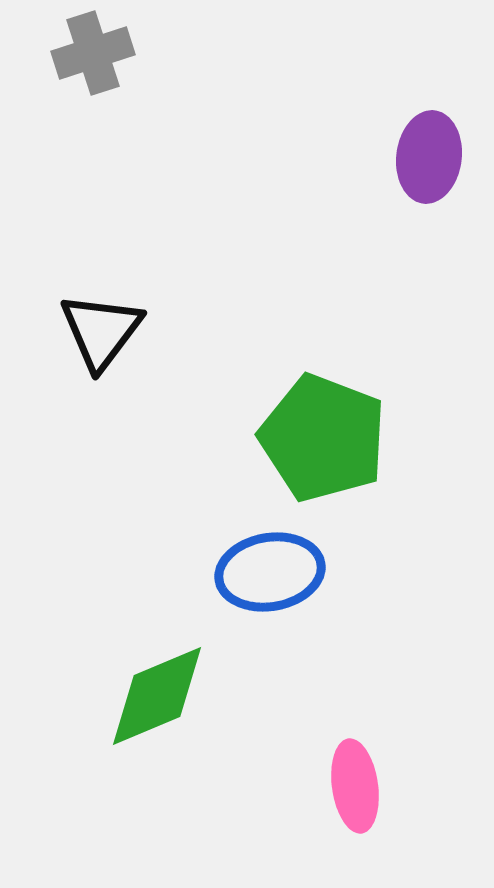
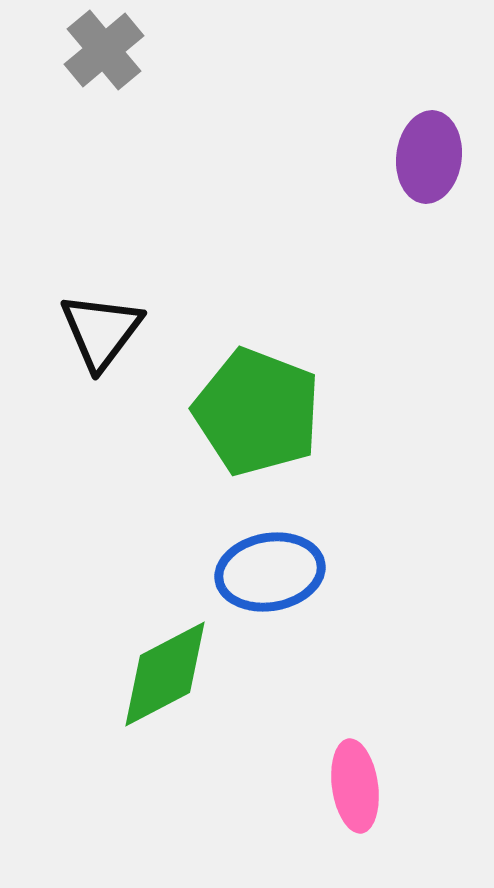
gray cross: moved 11 px right, 3 px up; rotated 22 degrees counterclockwise
green pentagon: moved 66 px left, 26 px up
green diamond: moved 8 px right, 22 px up; rotated 5 degrees counterclockwise
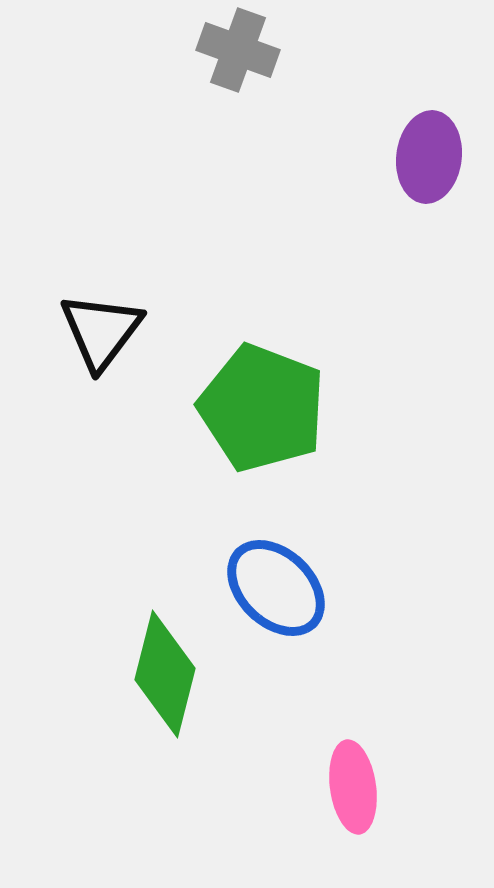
gray cross: moved 134 px right; rotated 30 degrees counterclockwise
green pentagon: moved 5 px right, 4 px up
blue ellipse: moved 6 px right, 16 px down; rotated 54 degrees clockwise
green diamond: rotated 48 degrees counterclockwise
pink ellipse: moved 2 px left, 1 px down
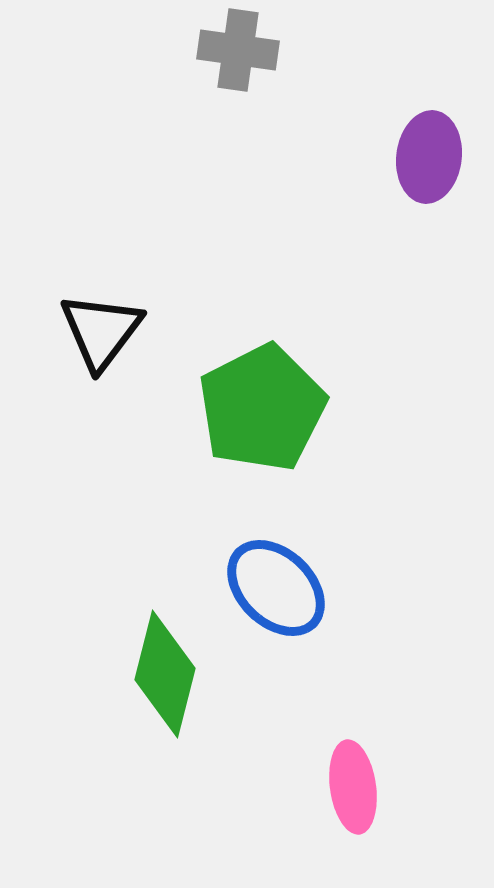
gray cross: rotated 12 degrees counterclockwise
green pentagon: rotated 24 degrees clockwise
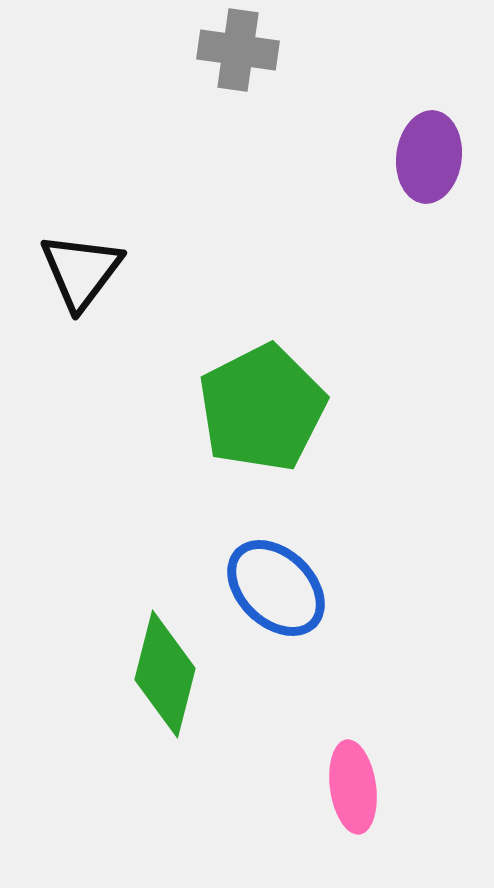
black triangle: moved 20 px left, 60 px up
